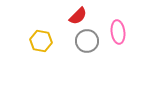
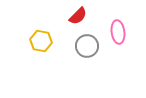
gray circle: moved 5 px down
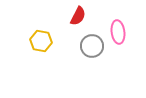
red semicircle: rotated 18 degrees counterclockwise
gray circle: moved 5 px right
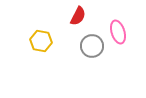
pink ellipse: rotated 10 degrees counterclockwise
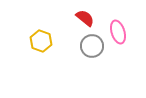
red semicircle: moved 7 px right, 2 px down; rotated 78 degrees counterclockwise
yellow hexagon: rotated 10 degrees clockwise
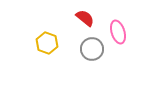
yellow hexagon: moved 6 px right, 2 px down
gray circle: moved 3 px down
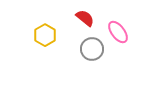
pink ellipse: rotated 20 degrees counterclockwise
yellow hexagon: moved 2 px left, 8 px up; rotated 10 degrees clockwise
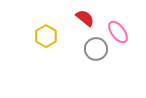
yellow hexagon: moved 1 px right, 1 px down
gray circle: moved 4 px right
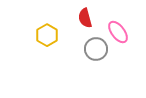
red semicircle: rotated 144 degrees counterclockwise
yellow hexagon: moved 1 px right, 1 px up
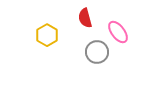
gray circle: moved 1 px right, 3 px down
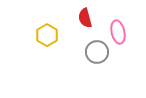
pink ellipse: rotated 25 degrees clockwise
